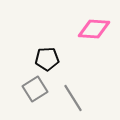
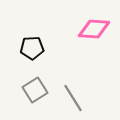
black pentagon: moved 15 px left, 11 px up
gray square: moved 1 px down
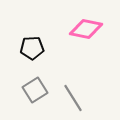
pink diamond: moved 8 px left; rotated 8 degrees clockwise
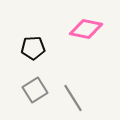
black pentagon: moved 1 px right
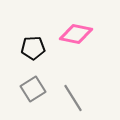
pink diamond: moved 10 px left, 5 px down
gray square: moved 2 px left, 1 px up
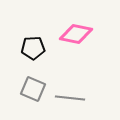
gray square: rotated 35 degrees counterclockwise
gray line: moved 3 px left; rotated 52 degrees counterclockwise
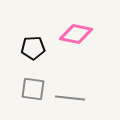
gray square: rotated 15 degrees counterclockwise
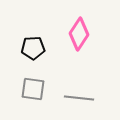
pink diamond: moved 3 px right; rotated 68 degrees counterclockwise
gray line: moved 9 px right
